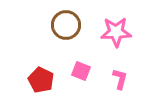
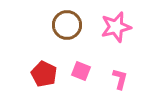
brown circle: moved 1 px right
pink star: moved 5 px up; rotated 12 degrees counterclockwise
red pentagon: moved 3 px right, 6 px up
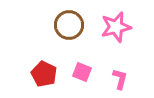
brown circle: moved 2 px right
pink square: moved 1 px right, 1 px down
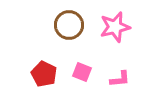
pink star: moved 1 px left
pink L-shape: rotated 70 degrees clockwise
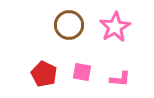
pink star: rotated 16 degrees counterclockwise
pink square: rotated 12 degrees counterclockwise
pink L-shape: rotated 10 degrees clockwise
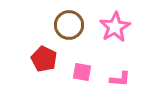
red pentagon: moved 15 px up
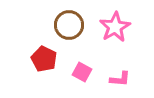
pink square: rotated 18 degrees clockwise
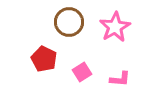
brown circle: moved 3 px up
pink square: rotated 30 degrees clockwise
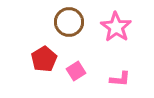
pink star: moved 1 px right; rotated 8 degrees counterclockwise
red pentagon: rotated 15 degrees clockwise
pink square: moved 6 px left, 1 px up
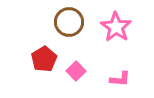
pink square: rotated 12 degrees counterclockwise
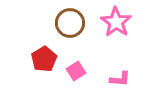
brown circle: moved 1 px right, 1 px down
pink star: moved 5 px up
pink square: rotated 12 degrees clockwise
